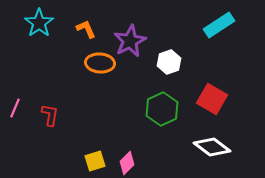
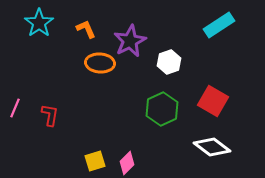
red square: moved 1 px right, 2 px down
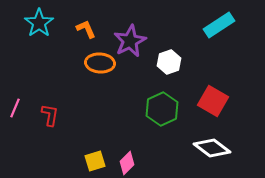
white diamond: moved 1 px down
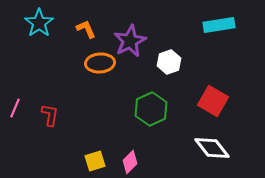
cyan rectangle: rotated 24 degrees clockwise
orange ellipse: rotated 8 degrees counterclockwise
green hexagon: moved 11 px left
white diamond: rotated 15 degrees clockwise
pink diamond: moved 3 px right, 1 px up
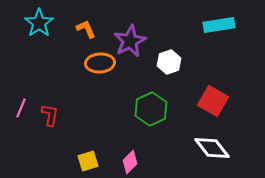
pink line: moved 6 px right
yellow square: moved 7 px left
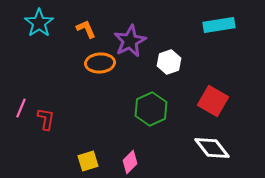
red L-shape: moved 4 px left, 4 px down
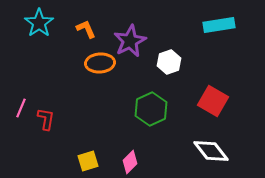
white diamond: moved 1 px left, 3 px down
